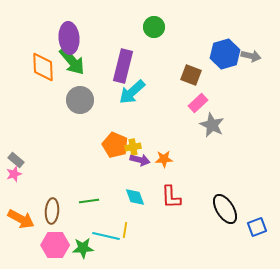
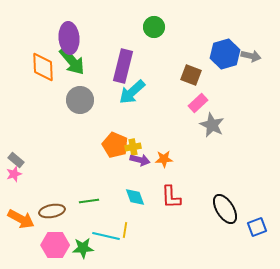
brown ellipse: rotated 75 degrees clockwise
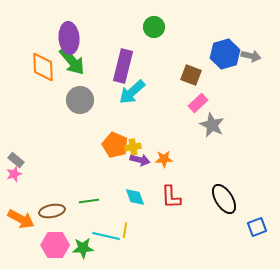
black ellipse: moved 1 px left, 10 px up
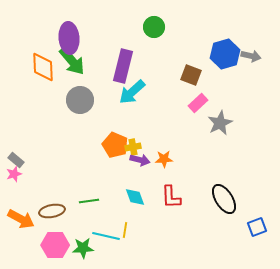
gray star: moved 8 px right, 2 px up; rotated 20 degrees clockwise
